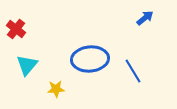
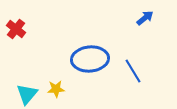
cyan triangle: moved 29 px down
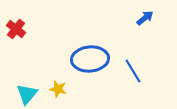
yellow star: moved 2 px right; rotated 18 degrees clockwise
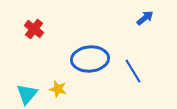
red cross: moved 18 px right
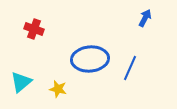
blue arrow: rotated 24 degrees counterclockwise
red cross: rotated 18 degrees counterclockwise
blue line: moved 3 px left, 3 px up; rotated 55 degrees clockwise
cyan triangle: moved 6 px left, 12 px up; rotated 10 degrees clockwise
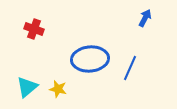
cyan triangle: moved 6 px right, 5 px down
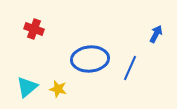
blue arrow: moved 11 px right, 16 px down
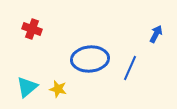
red cross: moved 2 px left
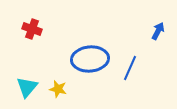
blue arrow: moved 2 px right, 3 px up
cyan triangle: rotated 10 degrees counterclockwise
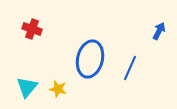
blue arrow: moved 1 px right
blue ellipse: rotated 72 degrees counterclockwise
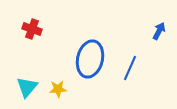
yellow star: rotated 18 degrees counterclockwise
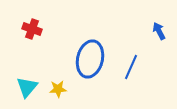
blue arrow: rotated 54 degrees counterclockwise
blue line: moved 1 px right, 1 px up
